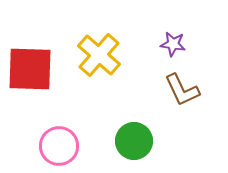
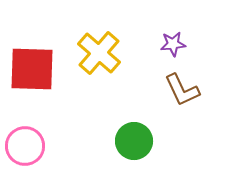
purple star: rotated 15 degrees counterclockwise
yellow cross: moved 2 px up
red square: moved 2 px right
pink circle: moved 34 px left
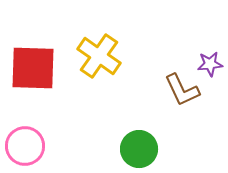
purple star: moved 37 px right, 20 px down
yellow cross: moved 3 px down; rotated 6 degrees counterclockwise
red square: moved 1 px right, 1 px up
green circle: moved 5 px right, 8 px down
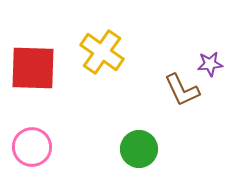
yellow cross: moved 3 px right, 4 px up
pink circle: moved 7 px right, 1 px down
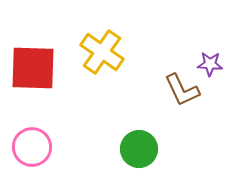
purple star: rotated 10 degrees clockwise
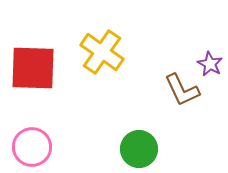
purple star: rotated 25 degrees clockwise
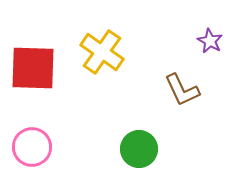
purple star: moved 23 px up
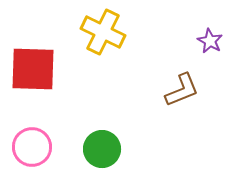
yellow cross: moved 1 px right, 20 px up; rotated 9 degrees counterclockwise
red square: moved 1 px down
brown L-shape: rotated 87 degrees counterclockwise
green circle: moved 37 px left
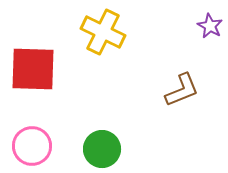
purple star: moved 15 px up
pink circle: moved 1 px up
